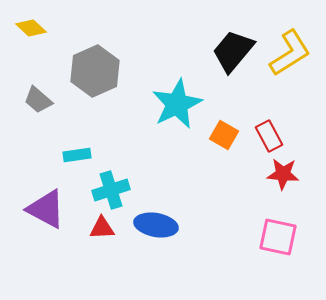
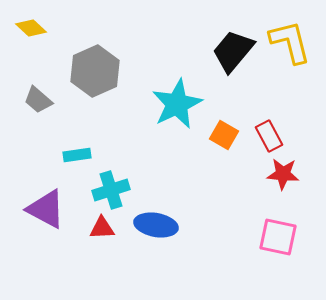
yellow L-shape: moved 11 px up; rotated 72 degrees counterclockwise
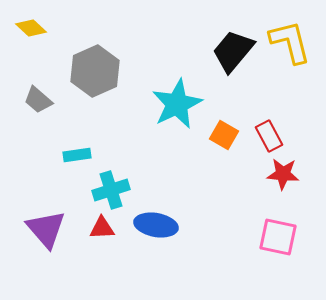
purple triangle: moved 20 px down; rotated 21 degrees clockwise
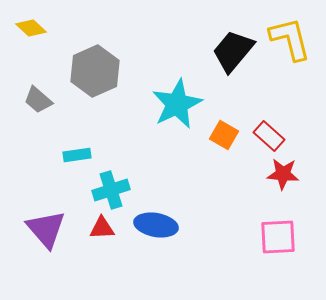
yellow L-shape: moved 3 px up
red rectangle: rotated 20 degrees counterclockwise
pink square: rotated 15 degrees counterclockwise
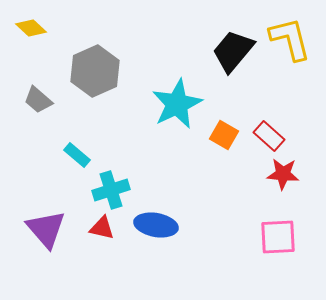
cyan rectangle: rotated 48 degrees clockwise
red triangle: rotated 16 degrees clockwise
